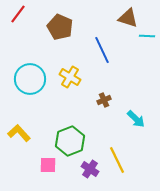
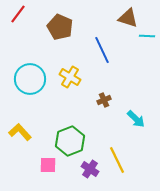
yellow L-shape: moved 1 px right, 1 px up
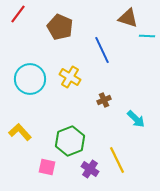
pink square: moved 1 px left, 2 px down; rotated 12 degrees clockwise
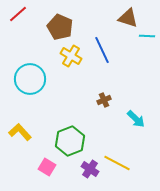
red line: rotated 12 degrees clockwise
yellow cross: moved 1 px right, 21 px up
yellow line: moved 3 px down; rotated 36 degrees counterclockwise
pink square: rotated 18 degrees clockwise
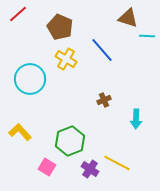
blue line: rotated 16 degrees counterclockwise
yellow cross: moved 5 px left, 3 px down
cyan arrow: rotated 48 degrees clockwise
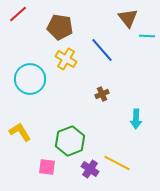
brown triangle: rotated 35 degrees clockwise
brown pentagon: rotated 15 degrees counterclockwise
brown cross: moved 2 px left, 6 px up
yellow L-shape: rotated 10 degrees clockwise
pink square: rotated 24 degrees counterclockwise
